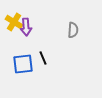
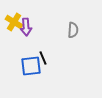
blue square: moved 8 px right, 2 px down
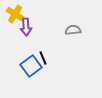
yellow cross: moved 1 px right, 8 px up
gray semicircle: rotated 98 degrees counterclockwise
blue square: rotated 30 degrees counterclockwise
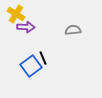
yellow cross: moved 1 px right
purple arrow: rotated 84 degrees counterclockwise
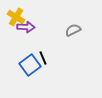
yellow cross: moved 3 px down
gray semicircle: rotated 21 degrees counterclockwise
blue square: moved 1 px left, 1 px up
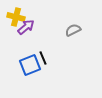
yellow cross: rotated 18 degrees counterclockwise
purple arrow: rotated 42 degrees counterclockwise
blue square: rotated 15 degrees clockwise
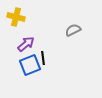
purple arrow: moved 17 px down
black line: rotated 16 degrees clockwise
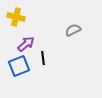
blue square: moved 11 px left, 1 px down
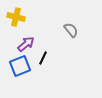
gray semicircle: moved 2 px left; rotated 77 degrees clockwise
black line: rotated 32 degrees clockwise
blue square: moved 1 px right
